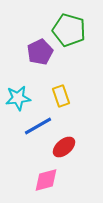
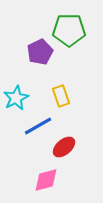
green pentagon: rotated 16 degrees counterclockwise
cyan star: moved 2 px left; rotated 20 degrees counterclockwise
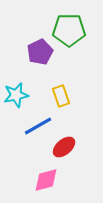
cyan star: moved 3 px up; rotated 15 degrees clockwise
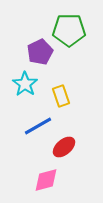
cyan star: moved 9 px right, 11 px up; rotated 25 degrees counterclockwise
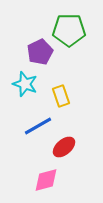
cyan star: rotated 15 degrees counterclockwise
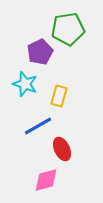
green pentagon: moved 1 px left, 1 px up; rotated 8 degrees counterclockwise
yellow rectangle: moved 2 px left; rotated 35 degrees clockwise
red ellipse: moved 2 px left, 2 px down; rotated 75 degrees counterclockwise
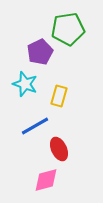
blue line: moved 3 px left
red ellipse: moved 3 px left
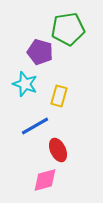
purple pentagon: rotated 30 degrees counterclockwise
red ellipse: moved 1 px left, 1 px down
pink diamond: moved 1 px left
